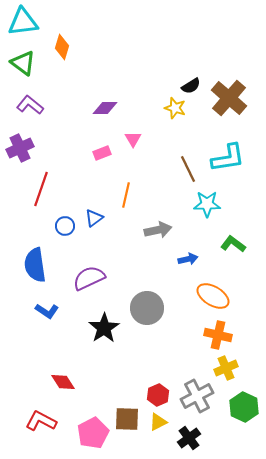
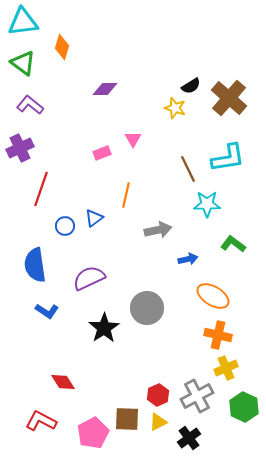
purple diamond: moved 19 px up
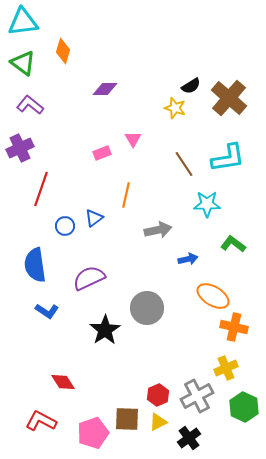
orange diamond: moved 1 px right, 4 px down
brown line: moved 4 px left, 5 px up; rotated 8 degrees counterclockwise
black star: moved 1 px right, 2 px down
orange cross: moved 16 px right, 8 px up
pink pentagon: rotated 8 degrees clockwise
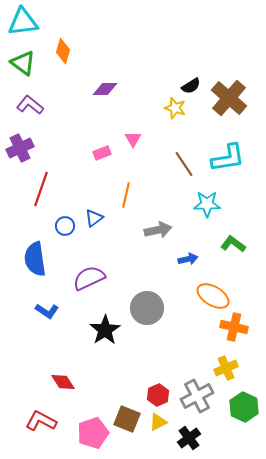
blue semicircle: moved 6 px up
brown square: rotated 20 degrees clockwise
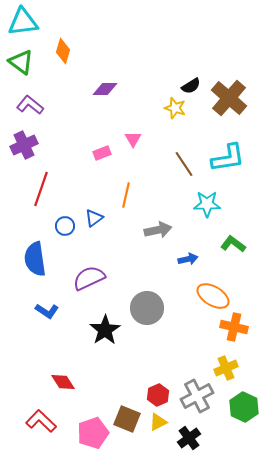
green triangle: moved 2 px left, 1 px up
purple cross: moved 4 px right, 3 px up
red L-shape: rotated 16 degrees clockwise
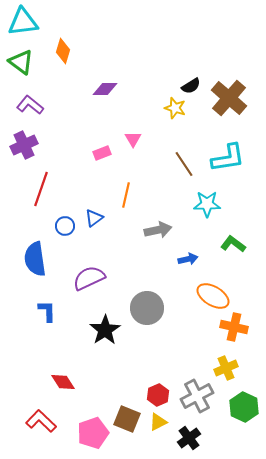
blue L-shape: rotated 125 degrees counterclockwise
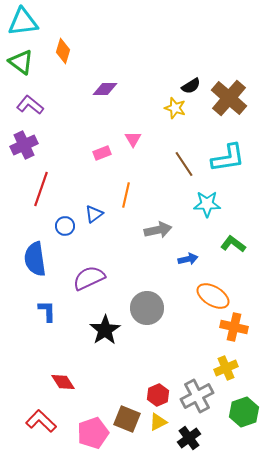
blue triangle: moved 4 px up
green hexagon: moved 5 px down; rotated 16 degrees clockwise
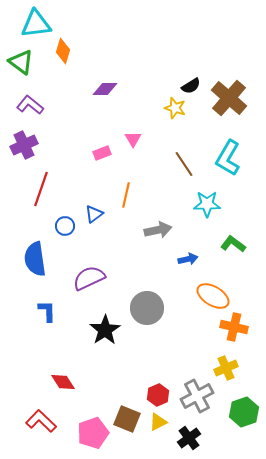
cyan triangle: moved 13 px right, 2 px down
cyan L-shape: rotated 129 degrees clockwise
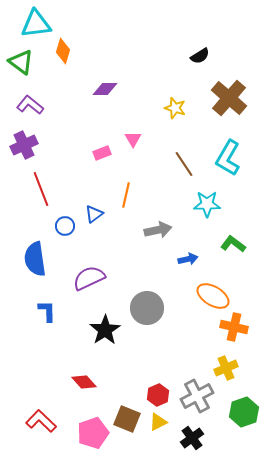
black semicircle: moved 9 px right, 30 px up
red line: rotated 40 degrees counterclockwise
red diamond: moved 21 px right; rotated 10 degrees counterclockwise
black cross: moved 3 px right
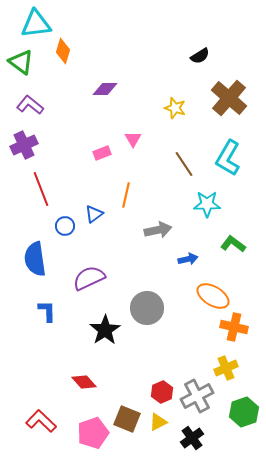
red hexagon: moved 4 px right, 3 px up
